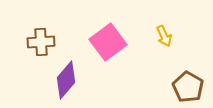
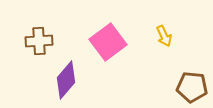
brown cross: moved 2 px left, 1 px up
brown pentagon: moved 4 px right; rotated 24 degrees counterclockwise
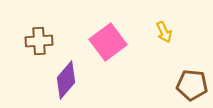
yellow arrow: moved 4 px up
brown pentagon: moved 2 px up
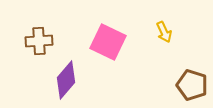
pink square: rotated 27 degrees counterclockwise
brown pentagon: rotated 12 degrees clockwise
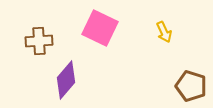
pink square: moved 8 px left, 14 px up
brown pentagon: moved 1 px left, 1 px down
